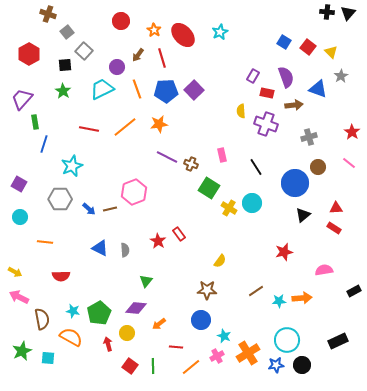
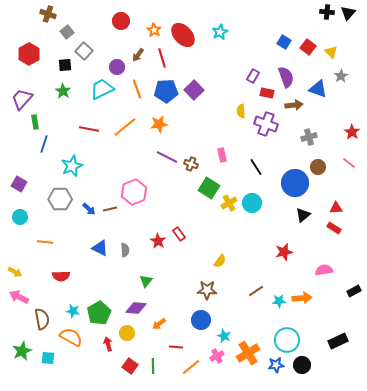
yellow cross at (229, 208): moved 5 px up; rotated 28 degrees clockwise
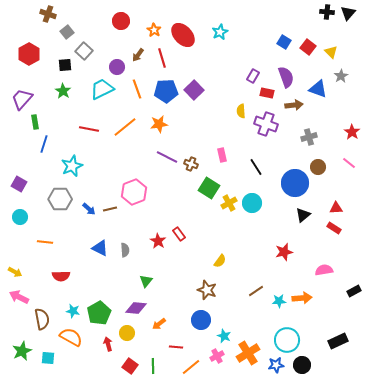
brown star at (207, 290): rotated 18 degrees clockwise
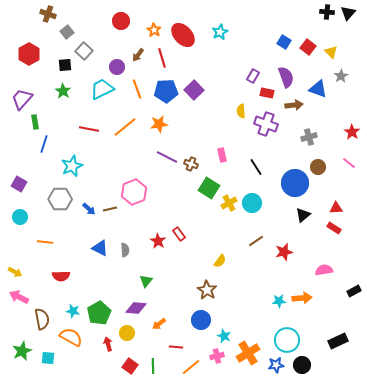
brown star at (207, 290): rotated 12 degrees clockwise
brown line at (256, 291): moved 50 px up
pink cross at (217, 356): rotated 16 degrees clockwise
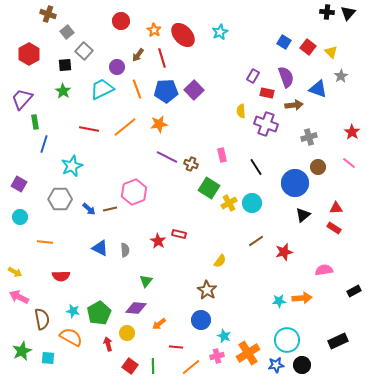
red rectangle at (179, 234): rotated 40 degrees counterclockwise
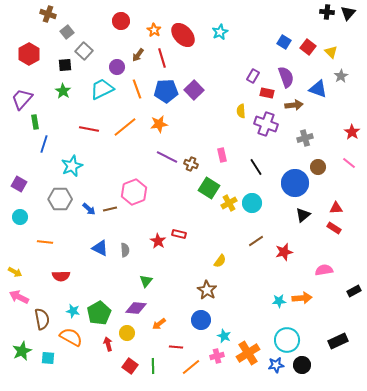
gray cross at (309, 137): moved 4 px left, 1 px down
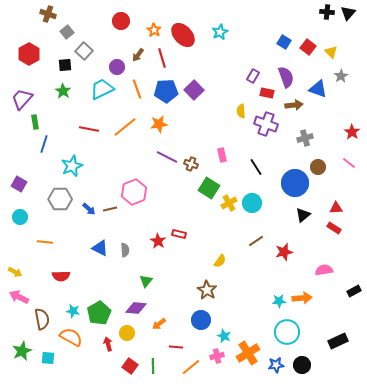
cyan circle at (287, 340): moved 8 px up
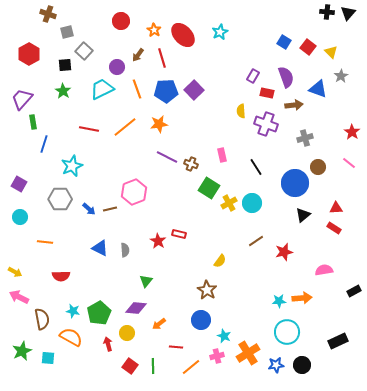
gray square at (67, 32): rotated 24 degrees clockwise
green rectangle at (35, 122): moved 2 px left
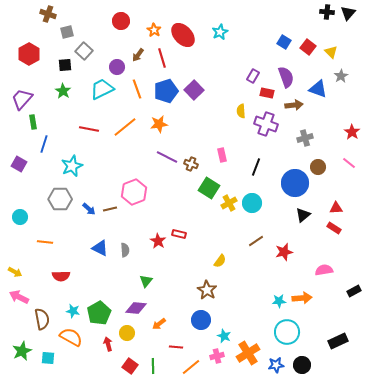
blue pentagon at (166, 91): rotated 15 degrees counterclockwise
black line at (256, 167): rotated 54 degrees clockwise
purple square at (19, 184): moved 20 px up
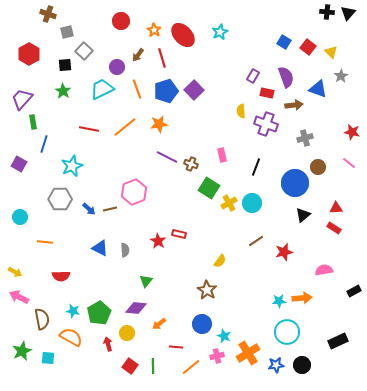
red star at (352, 132): rotated 21 degrees counterclockwise
blue circle at (201, 320): moved 1 px right, 4 px down
